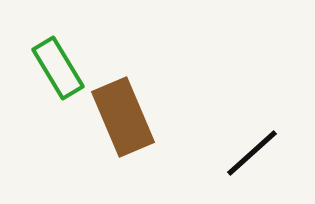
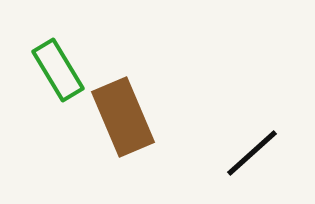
green rectangle: moved 2 px down
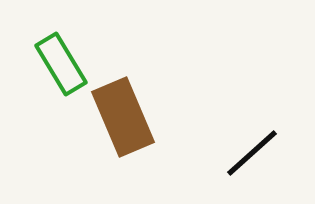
green rectangle: moved 3 px right, 6 px up
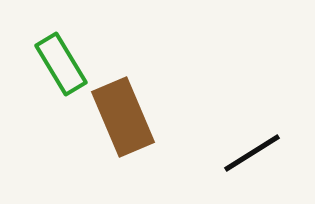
black line: rotated 10 degrees clockwise
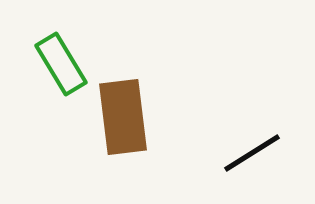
brown rectangle: rotated 16 degrees clockwise
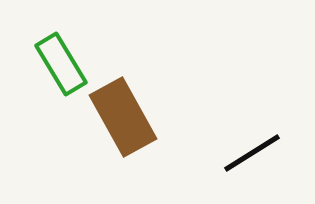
brown rectangle: rotated 22 degrees counterclockwise
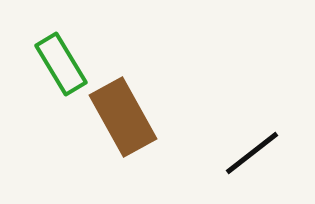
black line: rotated 6 degrees counterclockwise
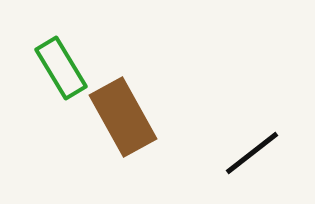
green rectangle: moved 4 px down
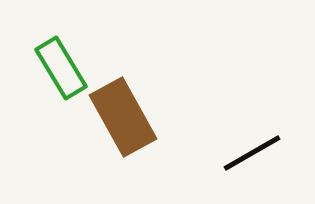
black line: rotated 8 degrees clockwise
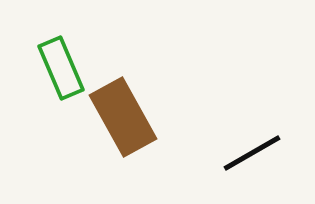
green rectangle: rotated 8 degrees clockwise
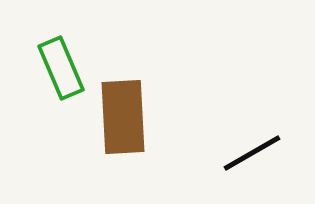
brown rectangle: rotated 26 degrees clockwise
